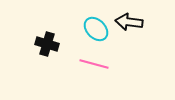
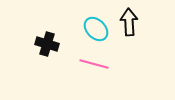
black arrow: rotated 80 degrees clockwise
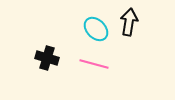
black arrow: rotated 12 degrees clockwise
black cross: moved 14 px down
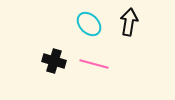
cyan ellipse: moved 7 px left, 5 px up
black cross: moved 7 px right, 3 px down
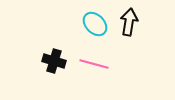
cyan ellipse: moved 6 px right
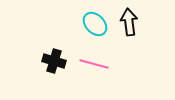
black arrow: rotated 16 degrees counterclockwise
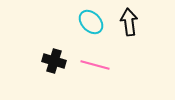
cyan ellipse: moved 4 px left, 2 px up
pink line: moved 1 px right, 1 px down
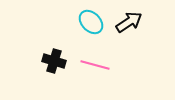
black arrow: rotated 64 degrees clockwise
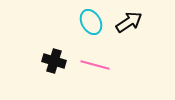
cyan ellipse: rotated 15 degrees clockwise
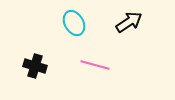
cyan ellipse: moved 17 px left, 1 px down
black cross: moved 19 px left, 5 px down
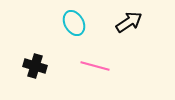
pink line: moved 1 px down
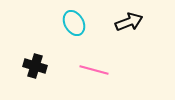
black arrow: rotated 12 degrees clockwise
pink line: moved 1 px left, 4 px down
